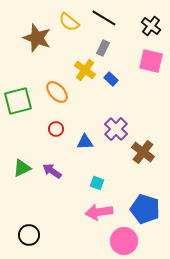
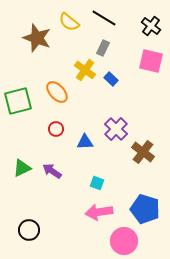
black circle: moved 5 px up
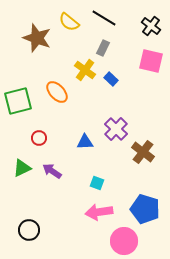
red circle: moved 17 px left, 9 px down
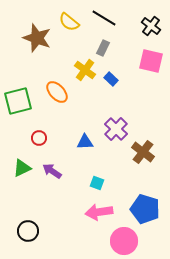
black circle: moved 1 px left, 1 px down
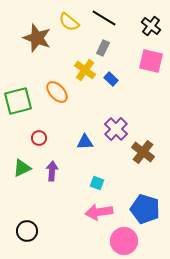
purple arrow: rotated 60 degrees clockwise
black circle: moved 1 px left
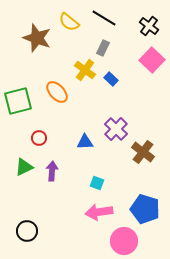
black cross: moved 2 px left
pink square: moved 1 px right, 1 px up; rotated 30 degrees clockwise
green triangle: moved 2 px right, 1 px up
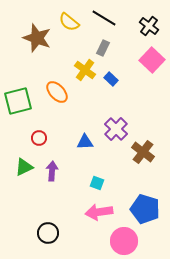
black circle: moved 21 px right, 2 px down
